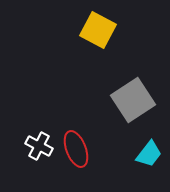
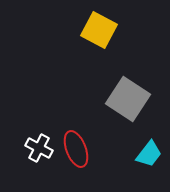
yellow square: moved 1 px right
gray square: moved 5 px left, 1 px up; rotated 24 degrees counterclockwise
white cross: moved 2 px down
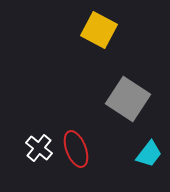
white cross: rotated 12 degrees clockwise
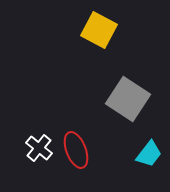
red ellipse: moved 1 px down
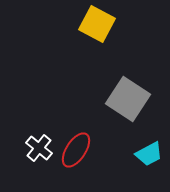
yellow square: moved 2 px left, 6 px up
red ellipse: rotated 54 degrees clockwise
cyan trapezoid: rotated 24 degrees clockwise
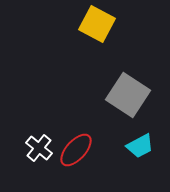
gray square: moved 4 px up
red ellipse: rotated 9 degrees clockwise
cyan trapezoid: moved 9 px left, 8 px up
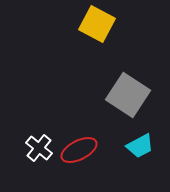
red ellipse: moved 3 px right; rotated 21 degrees clockwise
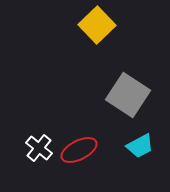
yellow square: moved 1 px down; rotated 18 degrees clockwise
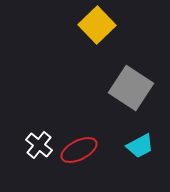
gray square: moved 3 px right, 7 px up
white cross: moved 3 px up
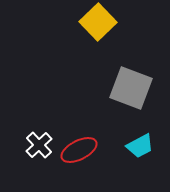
yellow square: moved 1 px right, 3 px up
gray square: rotated 12 degrees counterclockwise
white cross: rotated 8 degrees clockwise
